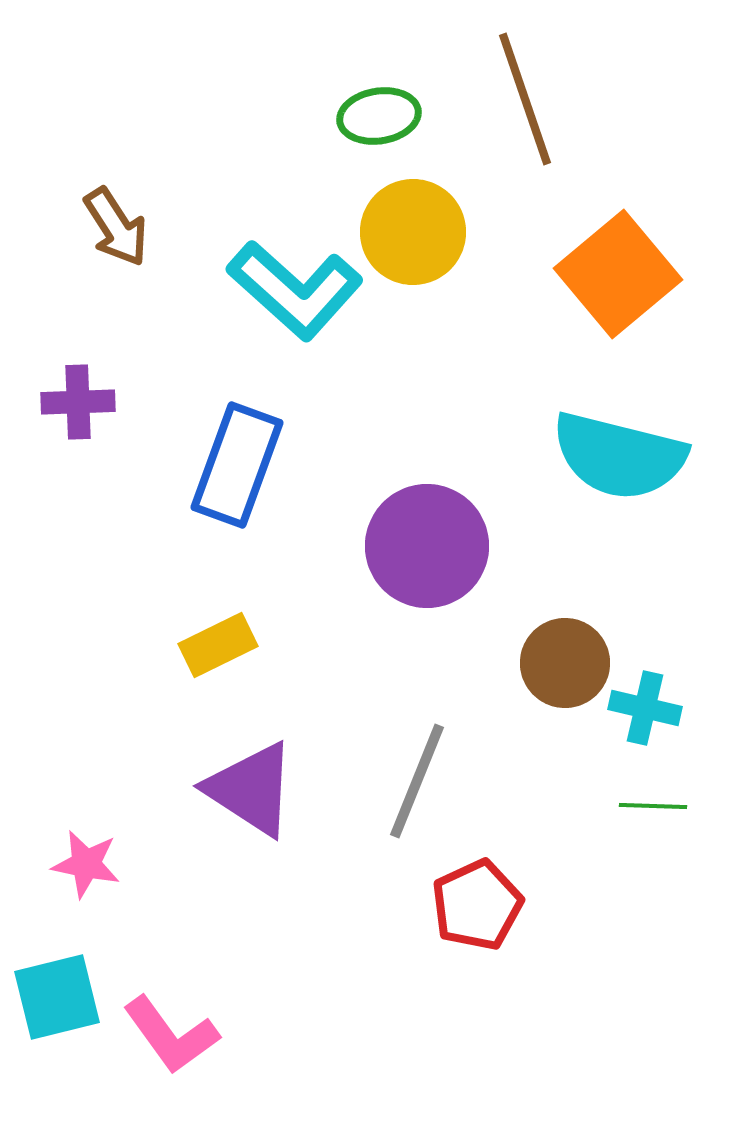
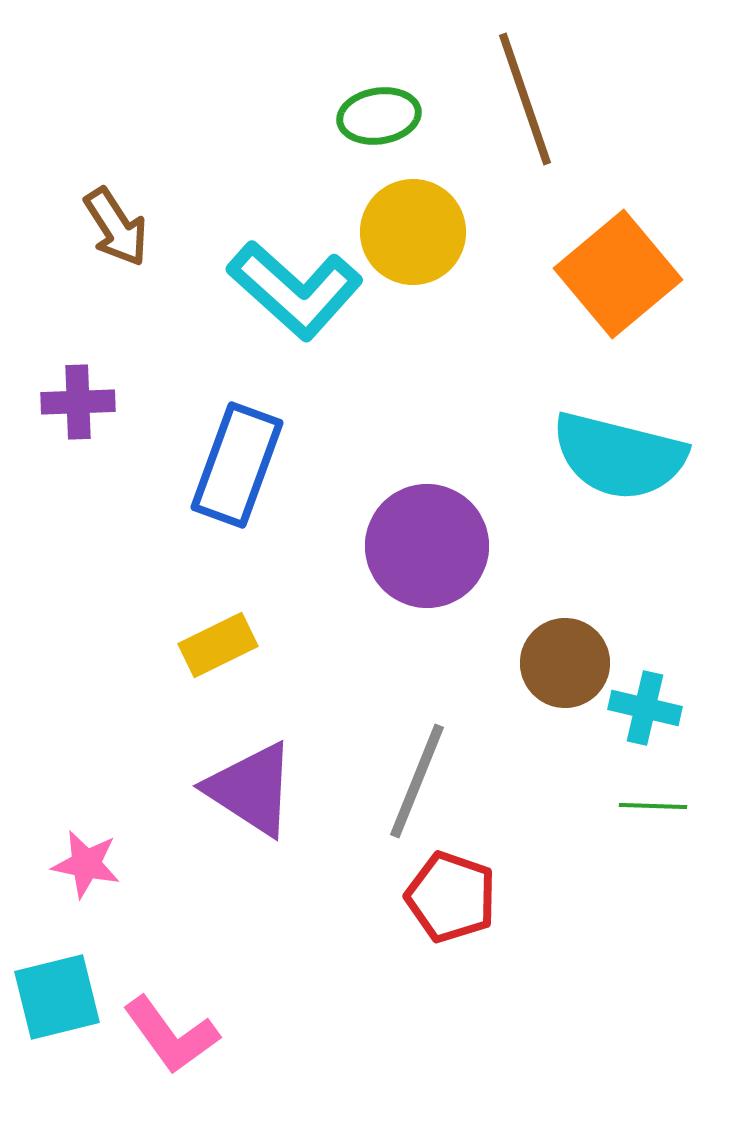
red pentagon: moved 26 px left, 8 px up; rotated 28 degrees counterclockwise
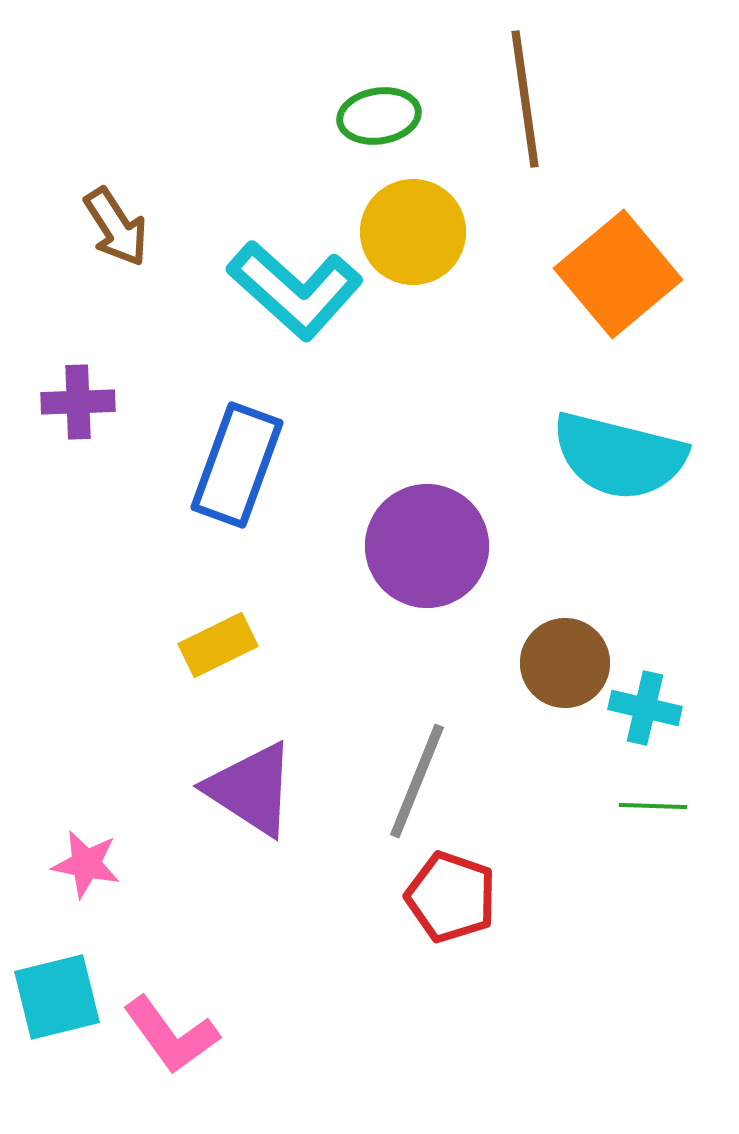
brown line: rotated 11 degrees clockwise
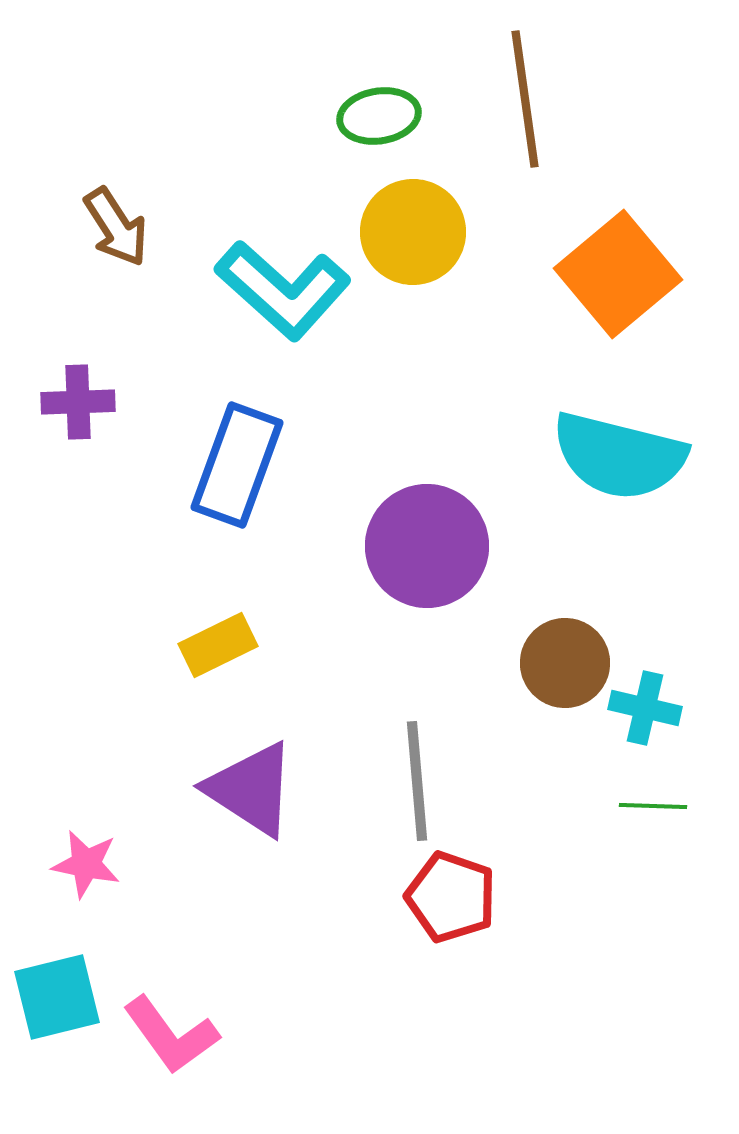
cyan L-shape: moved 12 px left
gray line: rotated 27 degrees counterclockwise
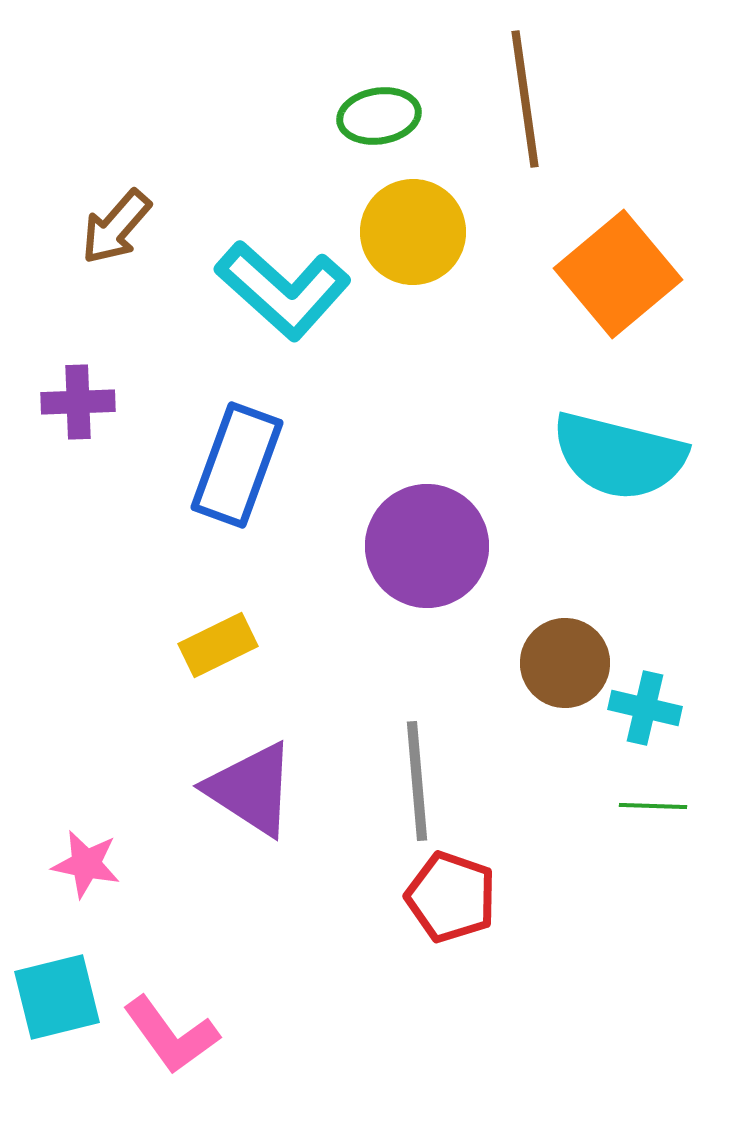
brown arrow: rotated 74 degrees clockwise
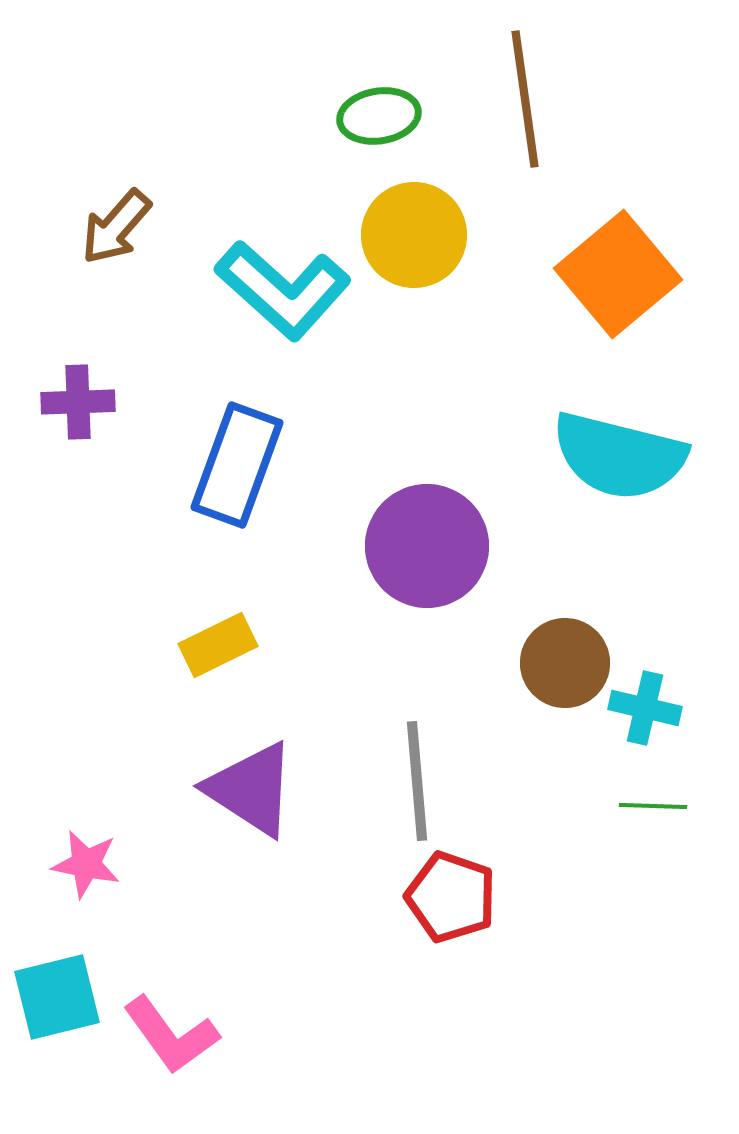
yellow circle: moved 1 px right, 3 px down
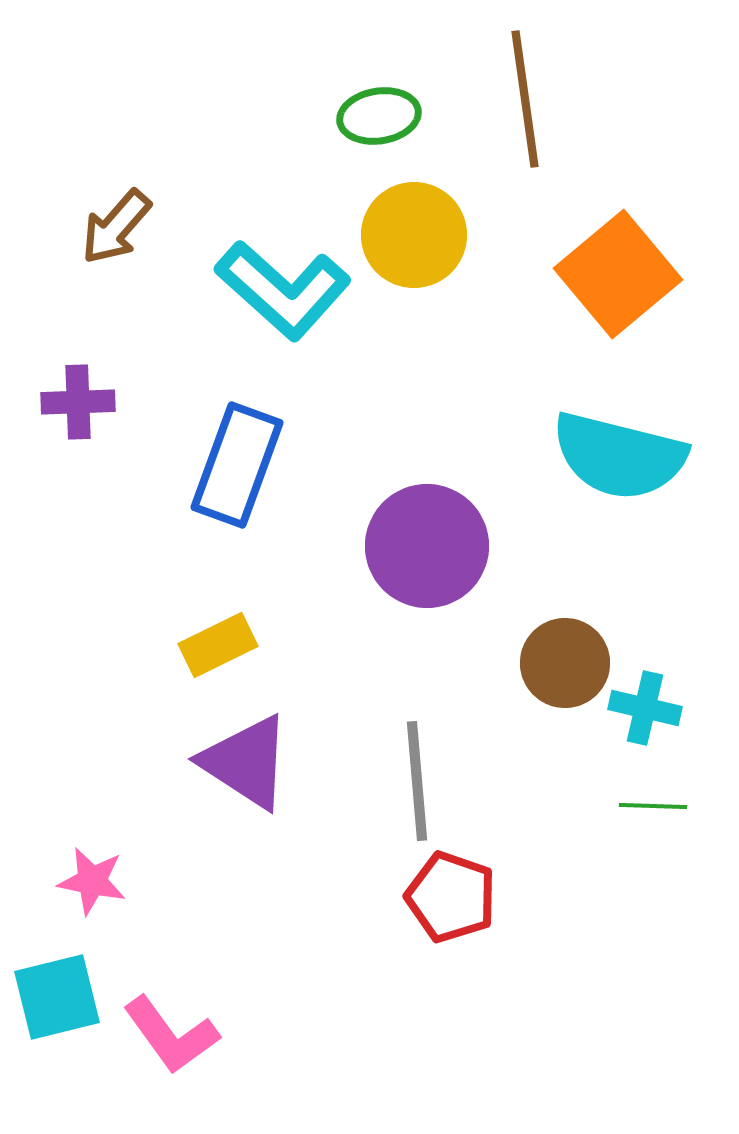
purple triangle: moved 5 px left, 27 px up
pink star: moved 6 px right, 17 px down
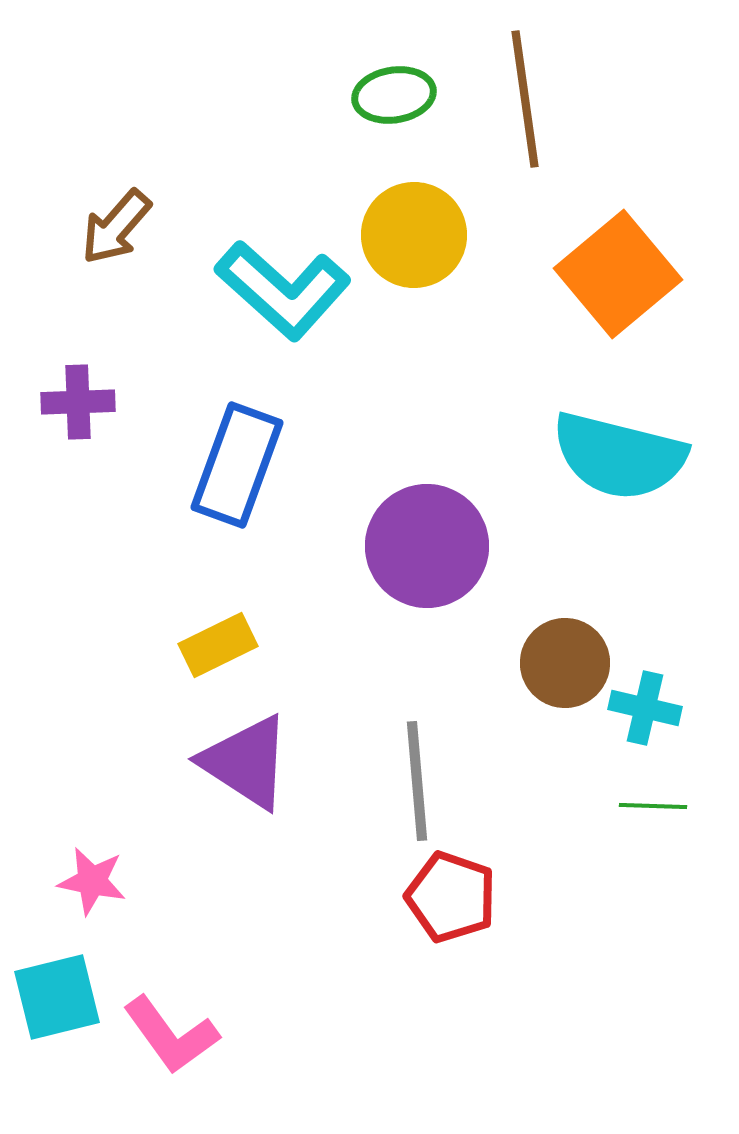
green ellipse: moved 15 px right, 21 px up
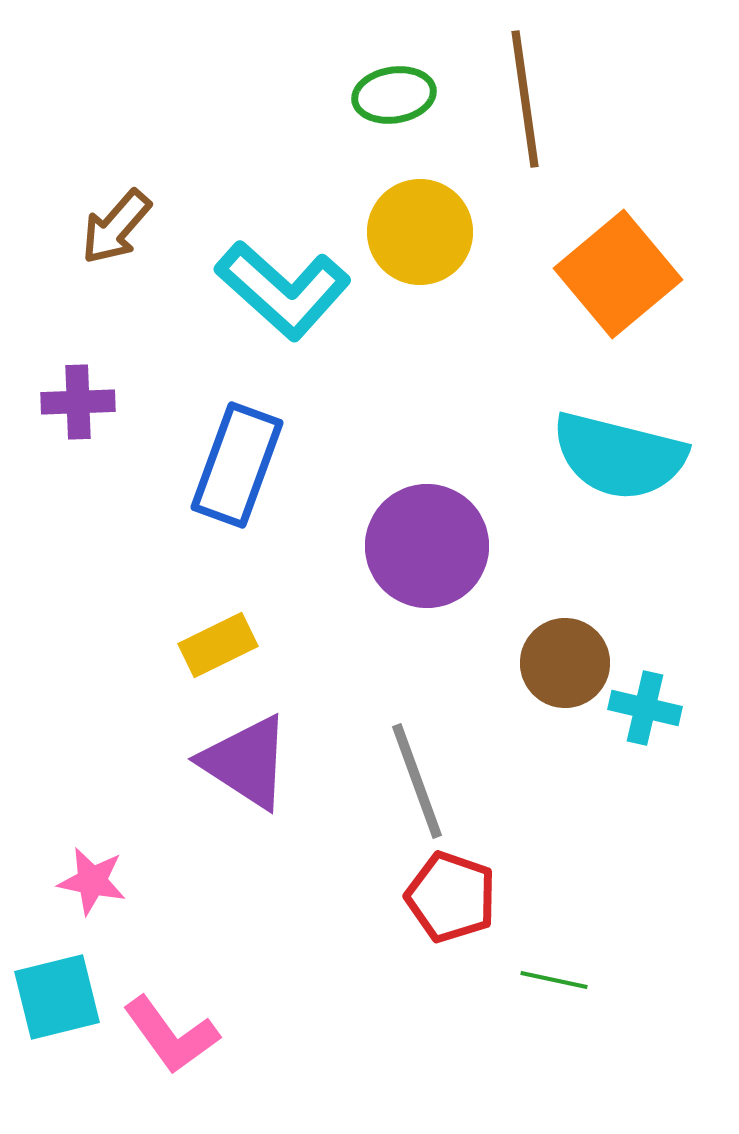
yellow circle: moved 6 px right, 3 px up
gray line: rotated 15 degrees counterclockwise
green line: moved 99 px left, 174 px down; rotated 10 degrees clockwise
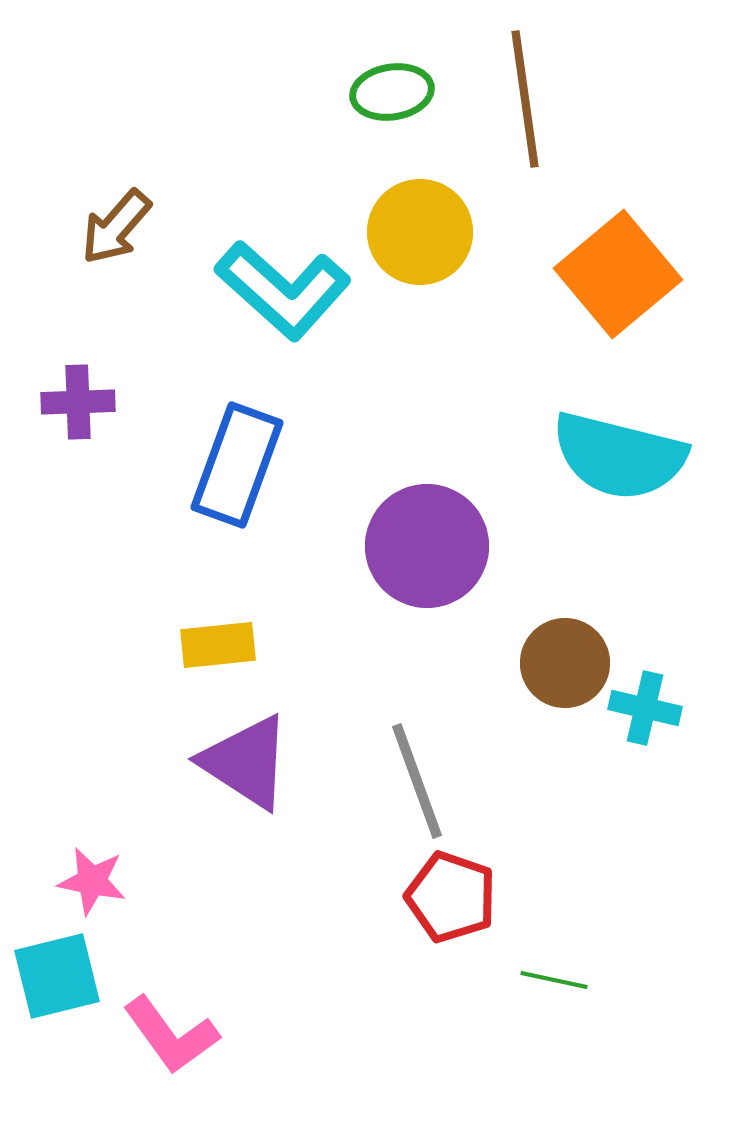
green ellipse: moved 2 px left, 3 px up
yellow rectangle: rotated 20 degrees clockwise
cyan square: moved 21 px up
